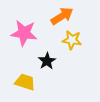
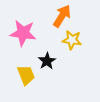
orange arrow: rotated 25 degrees counterclockwise
pink star: moved 1 px left
yellow trapezoid: moved 1 px right, 7 px up; rotated 50 degrees clockwise
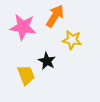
orange arrow: moved 7 px left
pink star: moved 6 px up
black star: rotated 12 degrees counterclockwise
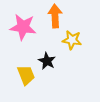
orange arrow: rotated 35 degrees counterclockwise
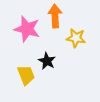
pink star: moved 4 px right, 2 px down; rotated 8 degrees clockwise
yellow star: moved 4 px right, 2 px up
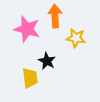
yellow trapezoid: moved 4 px right, 3 px down; rotated 15 degrees clockwise
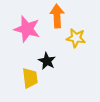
orange arrow: moved 2 px right
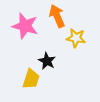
orange arrow: rotated 20 degrees counterclockwise
pink star: moved 2 px left, 3 px up
yellow trapezoid: moved 1 px right, 1 px down; rotated 25 degrees clockwise
